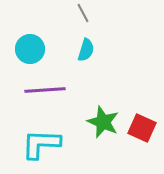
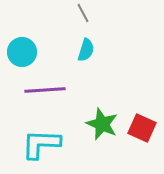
cyan circle: moved 8 px left, 3 px down
green star: moved 1 px left, 2 px down
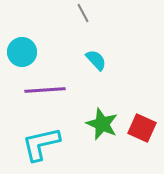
cyan semicircle: moved 10 px right, 10 px down; rotated 60 degrees counterclockwise
cyan L-shape: rotated 15 degrees counterclockwise
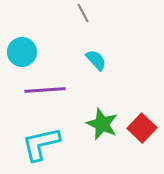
red square: rotated 20 degrees clockwise
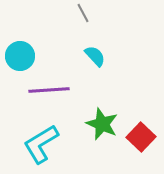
cyan circle: moved 2 px left, 4 px down
cyan semicircle: moved 1 px left, 4 px up
purple line: moved 4 px right
red square: moved 1 px left, 9 px down
cyan L-shape: rotated 18 degrees counterclockwise
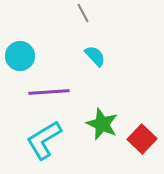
purple line: moved 2 px down
red square: moved 1 px right, 2 px down
cyan L-shape: moved 3 px right, 4 px up
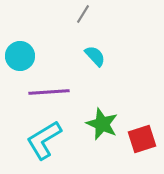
gray line: moved 1 px down; rotated 60 degrees clockwise
red square: rotated 28 degrees clockwise
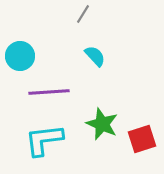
cyan L-shape: rotated 24 degrees clockwise
